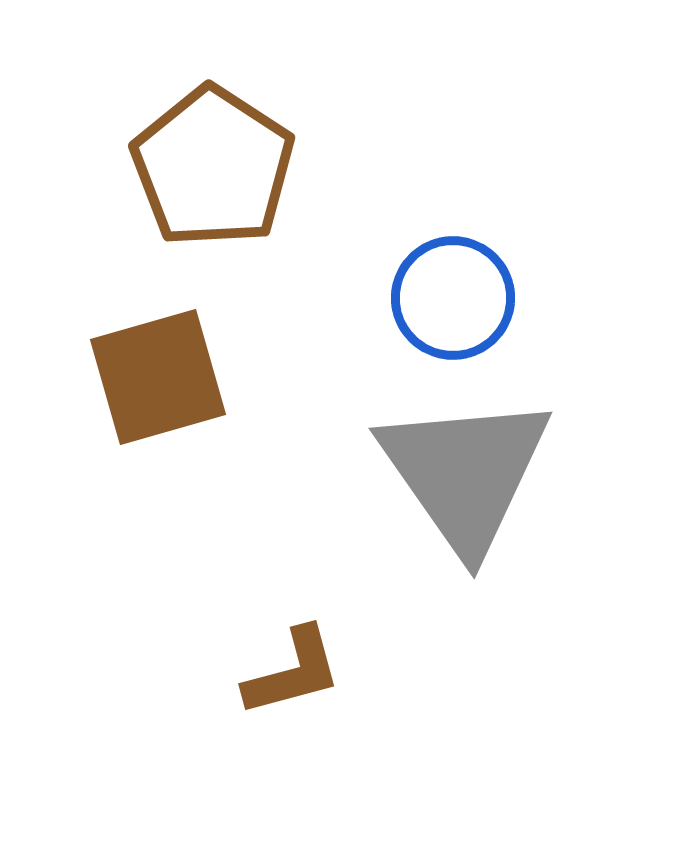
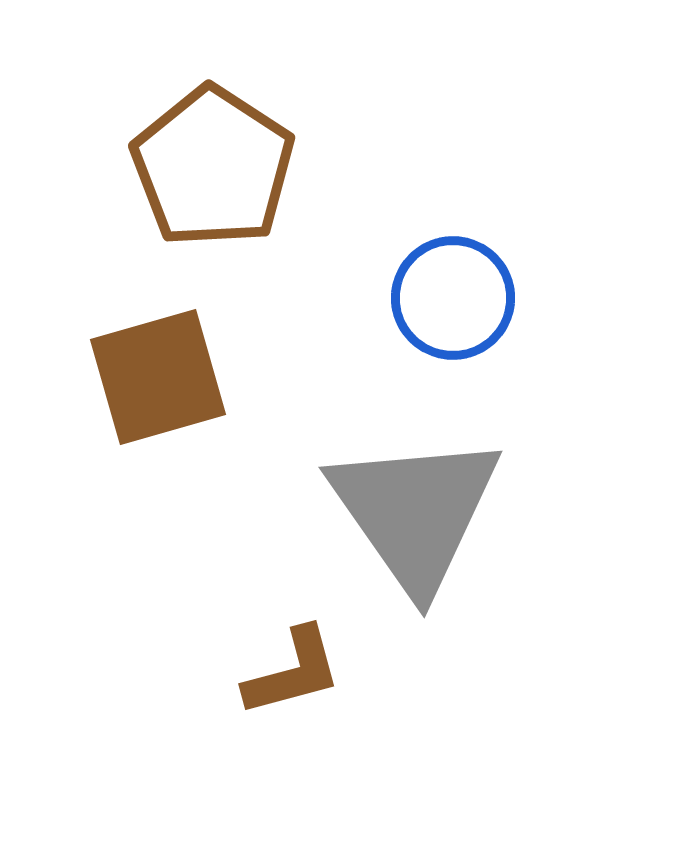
gray triangle: moved 50 px left, 39 px down
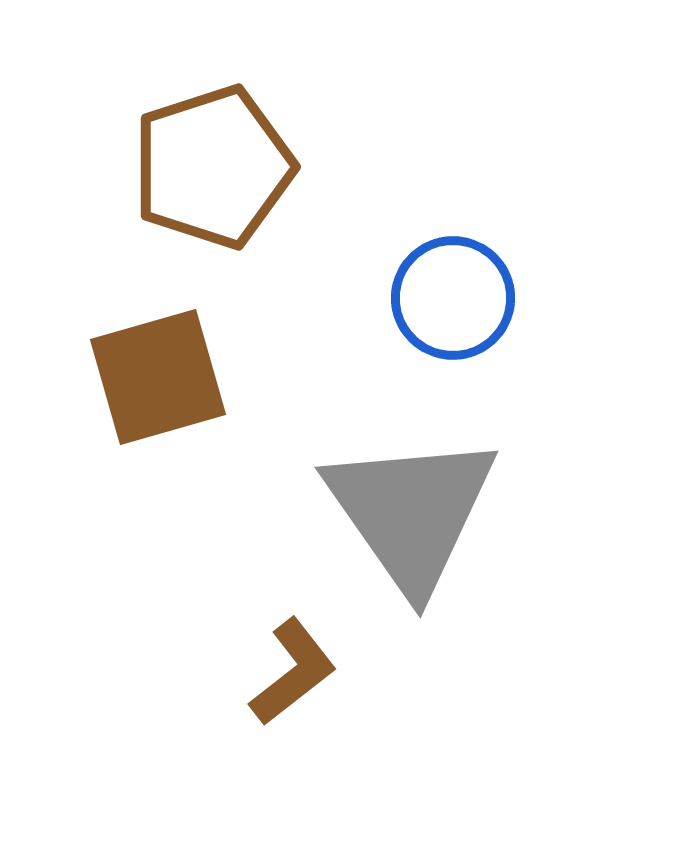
brown pentagon: rotated 21 degrees clockwise
gray triangle: moved 4 px left
brown L-shape: rotated 23 degrees counterclockwise
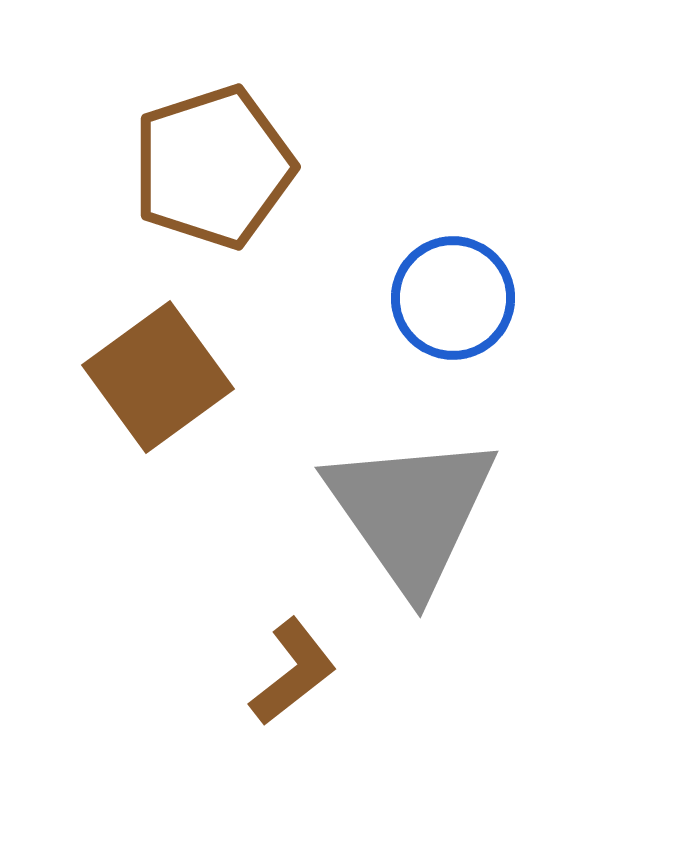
brown square: rotated 20 degrees counterclockwise
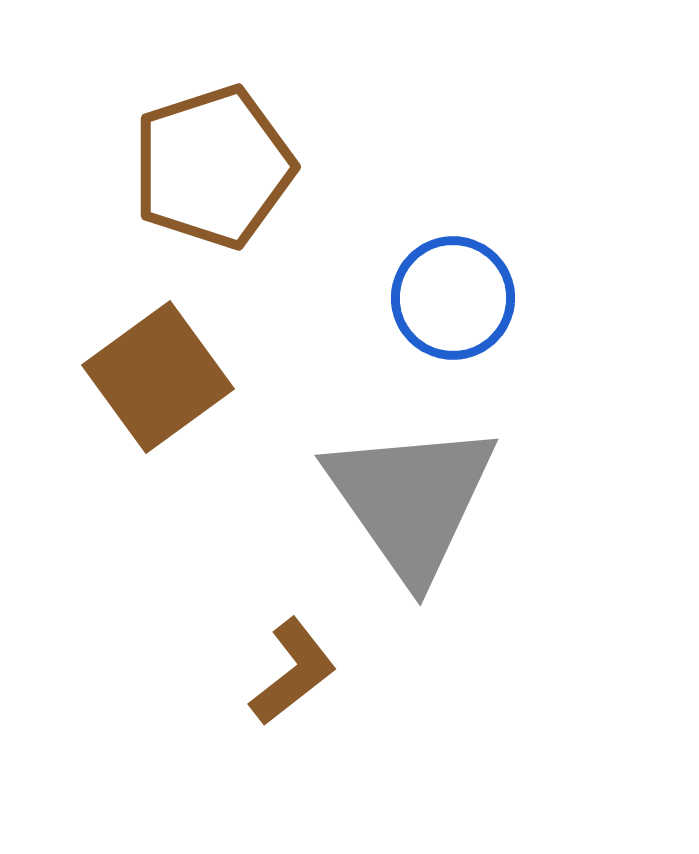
gray triangle: moved 12 px up
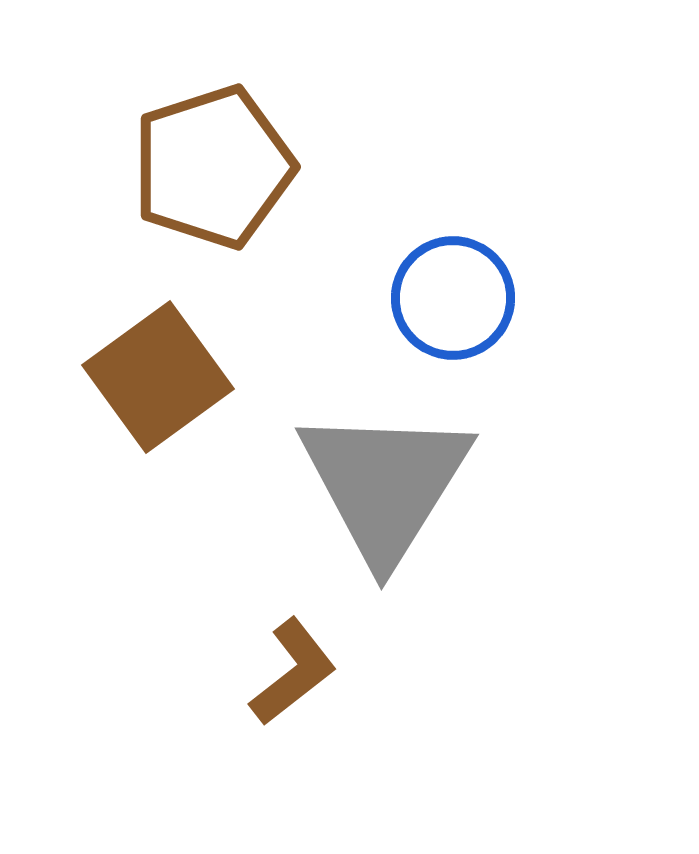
gray triangle: moved 26 px left, 16 px up; rotated 7 degrees clockwise
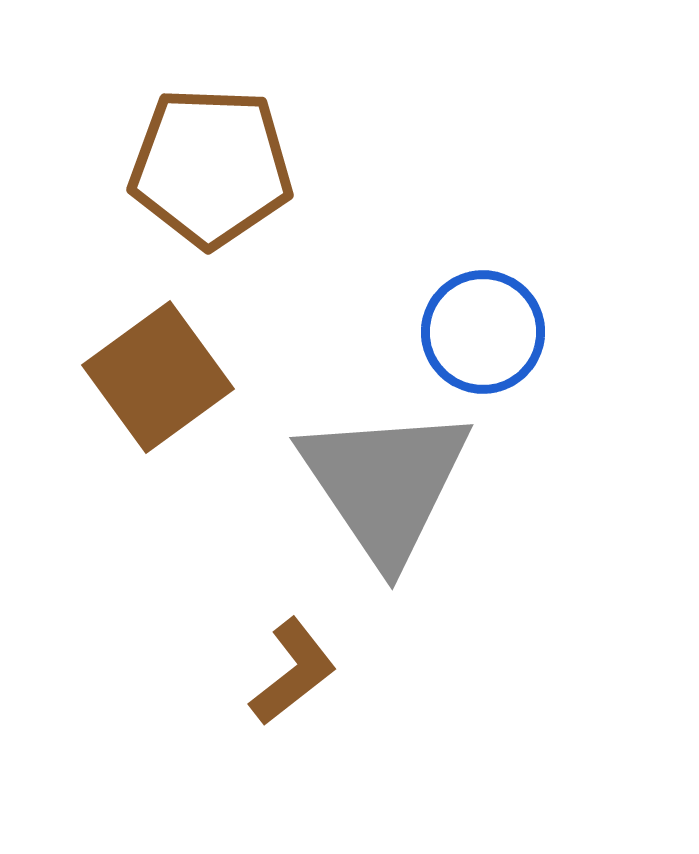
brown pentagon: moved 2 px left; rotated 20 degrees clockwise
blue circle: moved 30 px right, 34 px down
gray triangle: rotated 6 degrees counterclockwise
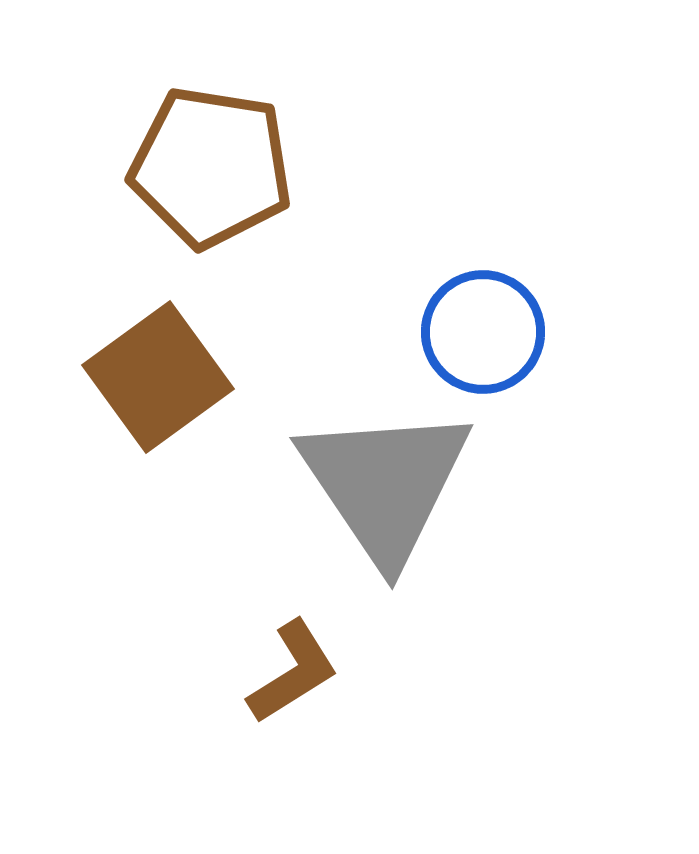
brown pentagon: rotated 7 degrees clockwise
brown L-shape: rotated 6 degrees clockwise
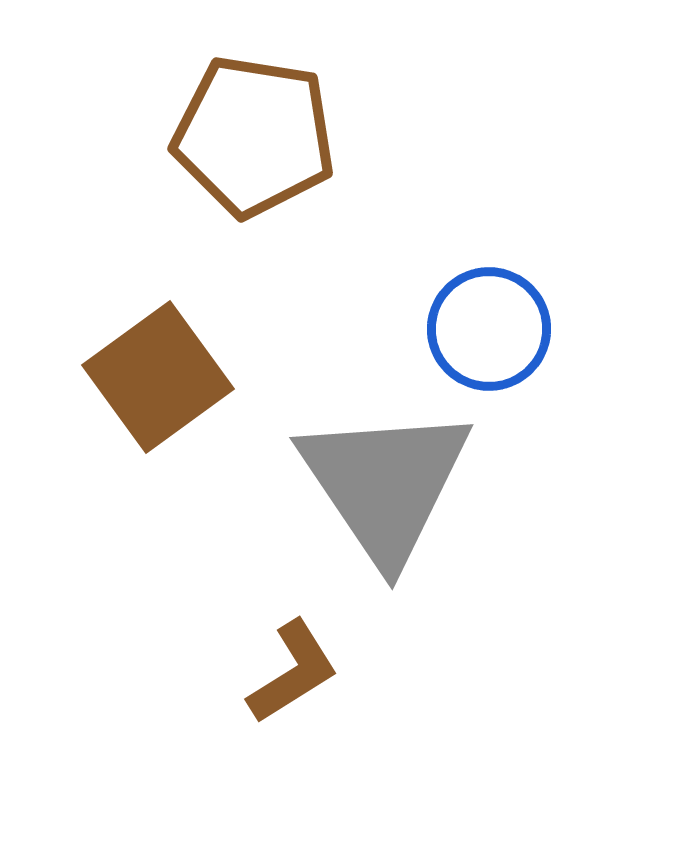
brown pentagon: moved 43 px right, 31 px up
blue circle: moved 6 px right, 3 px up
